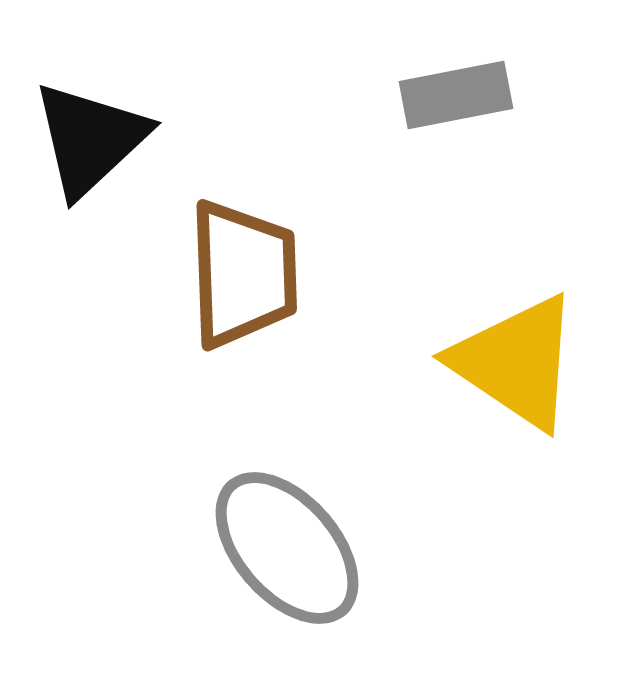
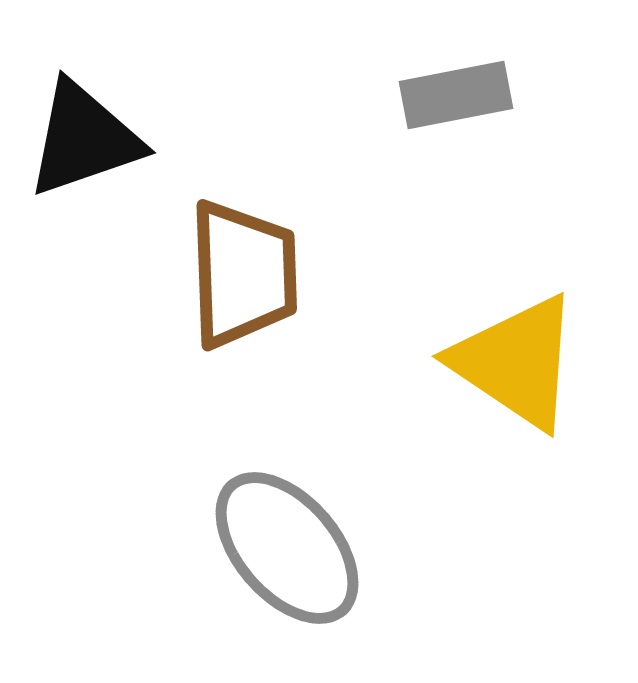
black triangle: moved 6 px left; rotated 24 degrees clockwise
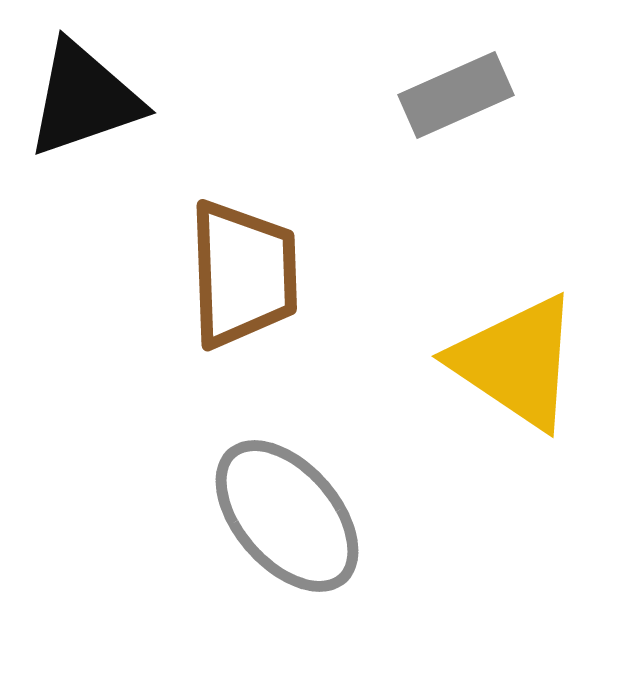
gray rectangle: rotated 13 degrees counterclockwise
black triangle: moved 40 px up
gray ellipse: moved 32 px up
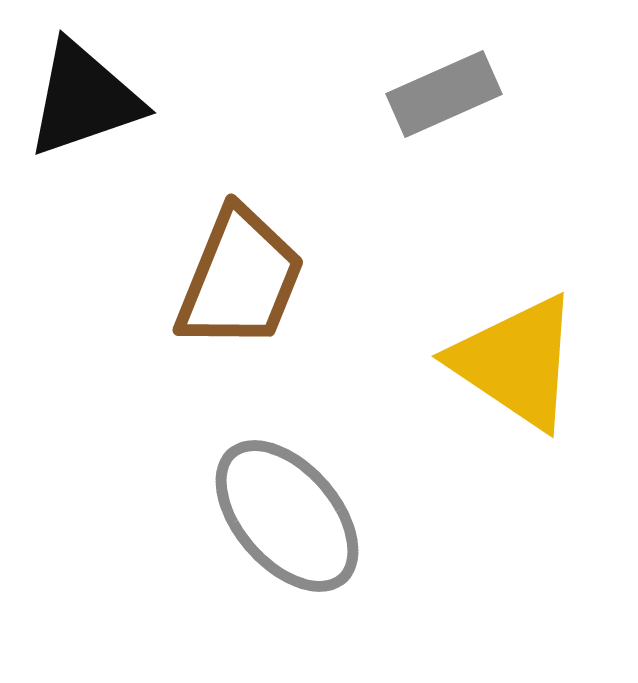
gray rectangle: moved 12 px left, 1 px up
brown trapezoid: moved 3 px left, 5 px down; rotated 24 degrees clockwise
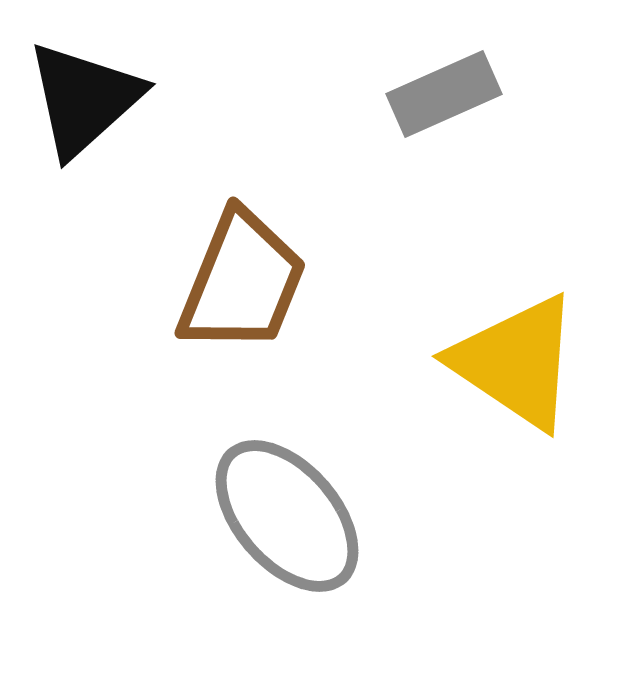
black triangle: rotated 23 degrees counterclockwise
brown trapezoid: moved 2 px right, 3 px down
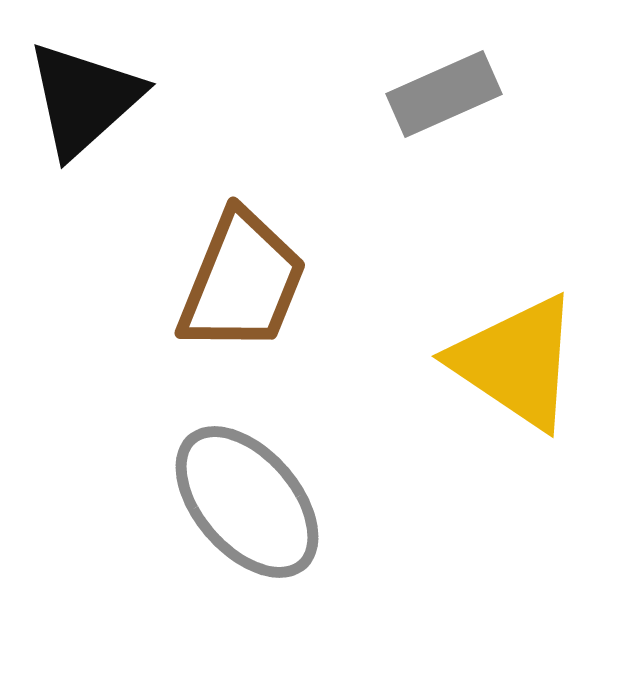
gray ellipse: moved 40 px left, 14 px up
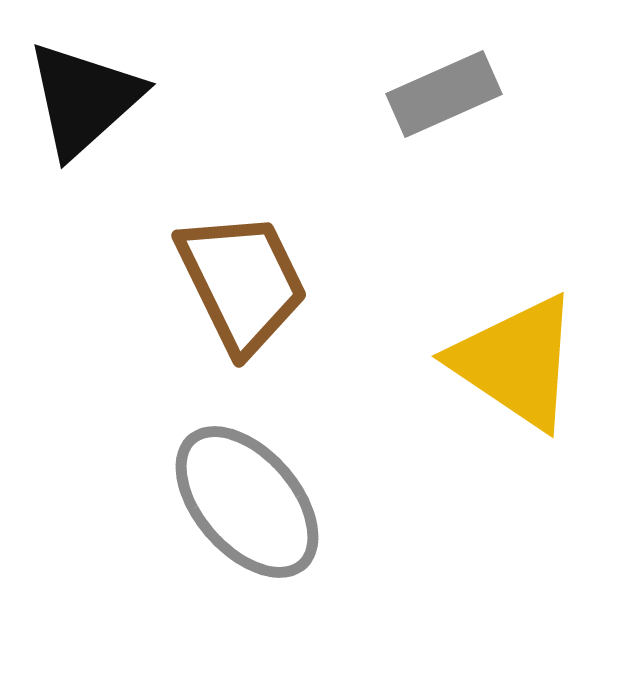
brown trapezoid: rotated 48 degrees counterclockwise
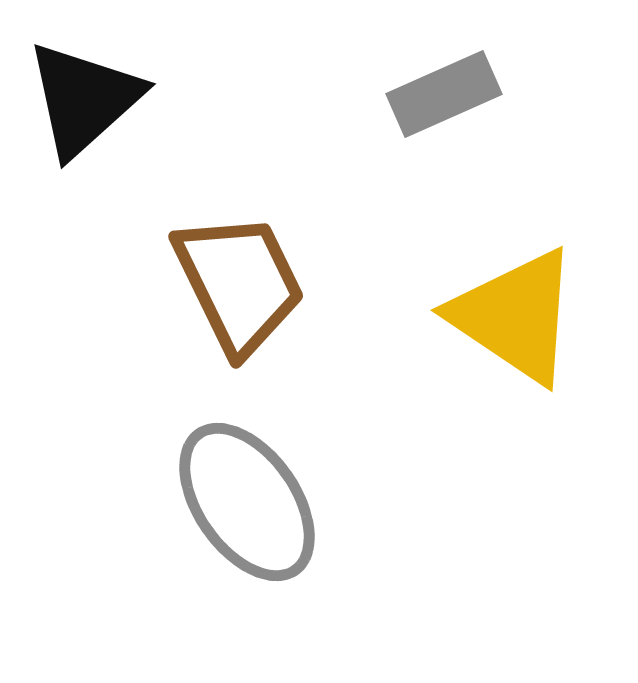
brown trapezoid: moved 3 px left, 1 px down
yellow triangle: moved 1 px left, 46 px up
gray ellipse: rotated 6 degrees clockwise
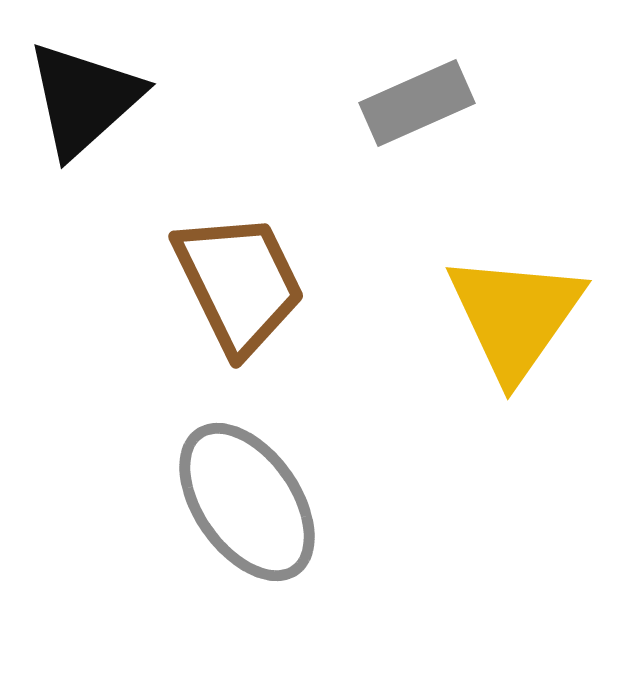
gray rectangle: moved 27 px left, 9 px down
yellow triangle: rotated 31 degrees clockwise
